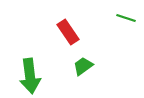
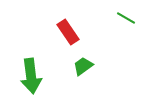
green line: rotated 12 degrees clockwise
green arrow: moved 1 px right
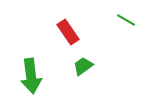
green line: moved 2 px down
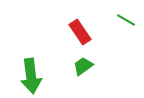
red rectangle: moved 12 px right
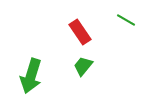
green trapezoid: rotated 15 degrees counterclockwise
green arrow: rotated 24 degrees clockwise
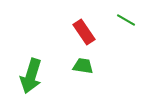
red rectangle: moved 4 px right
green trapezoid: rotated 60 degrees clockwise
